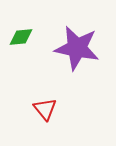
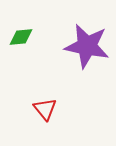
purple star: moved 10 px right, 2 px up
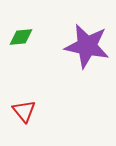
red triangle: moved 21 px left, 2 px down
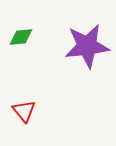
purple star: rotated 18 degrees counterclockwise
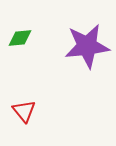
green diamond: moved 1 px left, 1 px down
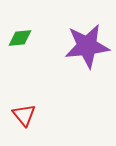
red triangle: moved 4 px down
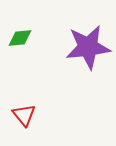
purple star: moved 1 px right, 1 px down
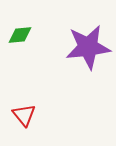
green diamond: moved 3 px up
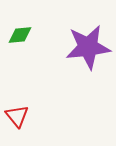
red triangle: moved 7 px left, 1 px down
